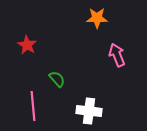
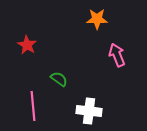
orange star: moved 1 px down
green semicircle: moved 2 px right; rotated 12 degrees counterclockwise
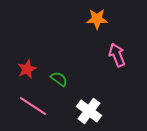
red star: moved 24 px down; rotated 18 degrees clockwise
pink line: rotated 52 degrees counterclockwise
white cross: rotated 30 degrees clockwise
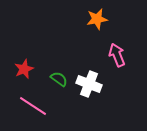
orange star: rotated 10 degrees counterclockwise
red star: moved 3 px left
white cross: moved 27 px up; rotated 15 degrees counterclockwise
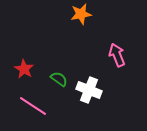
orange star: moved 16 px left, 5 px up
red star: rotated 18 degrees counterclockwise
white cross: moved 6 px down
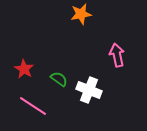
pink arrow: rotated 10 degrees clockwise
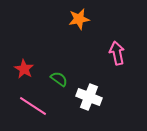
orange star: moved 2 px left, 5 px down
pink arrow: moved 2 px up
white cross: moved 7 px down
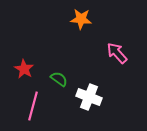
orange star: moved 2 px right; rotated 15 degrees clockwise
pink arrow: rotated 30 degrees counterclockwise
pink line: rotated 72 degrees clockwise
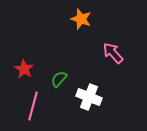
orange star: rotated 15 degrees clockwise
pink arrow: moved 4 px left
green semicircle: rotated 84 degrees counterclockwise
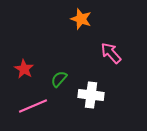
pink arrow: moved 2 px left
white cross: moved 2 px right, 2 px up; rotated 15 degrees counterclockwise
pink line: rotated 52 degrees clockwise
